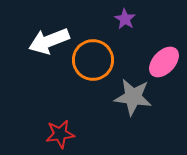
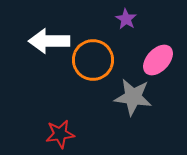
purple star: moved 1 px right
white arrow: rotated 21 degrees clockwise
pink ellipse: moved 6 px left, 2 px up
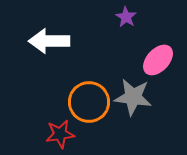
purple star: moved 2 px up
orange circle: moved 4 px left, 42 px down
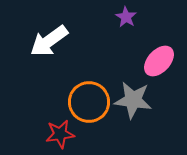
white arrow: rotated 36 degrees counterclockwise
pink ellipse: moved 1 px right, 1 px down
gray star: moved 3 px down
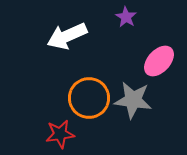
white arrow: moved 18 px right, 5 px up; rotated 12 degrees clockwise
orange circle: moved 4 px up
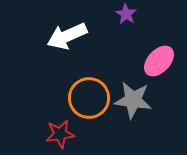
purple star: moved 3 px up
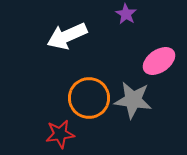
pink ellipse: rotated 12 degrees clockwise
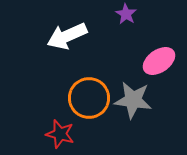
red star: rotated 24 degrees clockwise
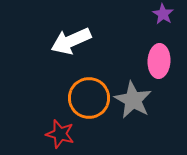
purple star: moved 37 px right
white arrow: moved 4 px right, 5 px down
pink ellipse: rotated 52 degrees counterclockwise
gray star: rotated 21 degrees clockwise
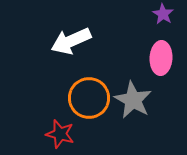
pink ellipse: moved 2 px right, 3 px up
